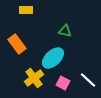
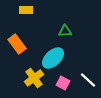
green triangle: rotated 16 degrees counterclockwise
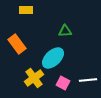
white line: rotated 48 degrees counterclockwise
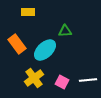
yellow rectangle: moved 2 px right, 2 px down
cyan ellipse: moved 8 px left, 8 px up
pink square: moved 1 px left, 1 px up
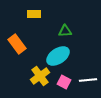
yellow rectangle: moved 6 px right, 2 px down
cyan ellipse: moved 13 px right, 6 px down; rotated 10 degrees clockwise
yellow cross: moved 6 px right, 2 px up
pink square: moved 2 px right
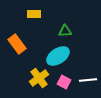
yellow cross: moved 1 px left, 2 px down
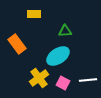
pink square: moved 1 px left, 1 px down
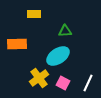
orange rectangle: rotated 54 degrees counterclockwise
white line: moved 3 px down; rotated 60 degrees counterclockwise
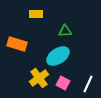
yellow rectangle: moved 2 px right
orange rectangle: rotated 18 degrees clockwise
white line: moved 1 px down
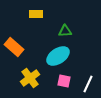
orange rectangle: moved 3 px left, 3 px down; rotated 24 degrees clockwise
yellow cross: moved 9 px left
pink square: moved 1 px right, 2 px up; rotated 16 degrees counterclockwise
